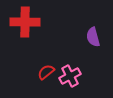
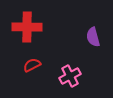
red cross: moved 2 px right, 5 px down
red semicircle: moved 14 px left, 7 px up; rotated 12 degrees clockwise
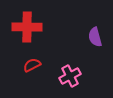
purple semicircle: moved 2 px right
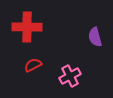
red semicircle: moved 1 px right
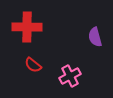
red semicircle: rotated 114 degrees counterclockwise
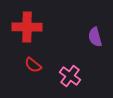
pink cross: rotated 25 degrees counterclockwise
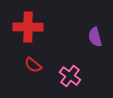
red cross: moved 1 px right
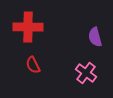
red semicircle: rotated 24 degrees clockwise
pink cross: moved 16 px right, 3 px up
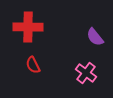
purple semicircle: rotated 24 degrees counterclockwise
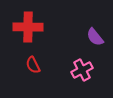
pink cross: moved 4 px left, 3 px up; rotated 25 degrees clockwise
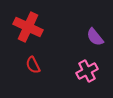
red cross: rotated 24 degrees clockwise
pink cross: moved 5 px right, 1 px down
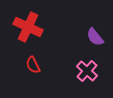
pink cross: rotated 20 degrees counterclockwise
